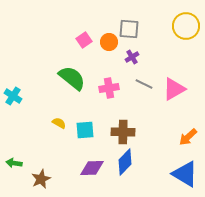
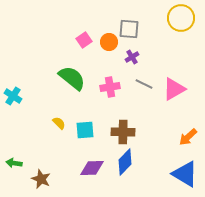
yellow circle: moved 5 px left, 8 px up
pink cross: moved 1 px right, 1 px up
yellow semicircle: rotated 16 degrees clockwise
brown star: rotated 24 degrees counterclockwise
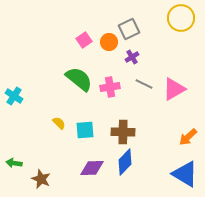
gray square: rotated 30 degrees counterclockwise
green semicircle: moved 7 px right, 1 px down
cyan cross: moved 1 px right
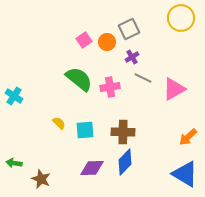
orange circle: moved 2 px left
gray line: moved 1 px left, 6 px up
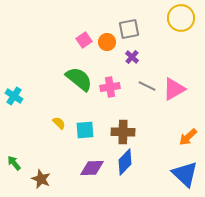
gray square: rotated 15 degrees clockwise
purple cross: rotated 16 degrees counterclockwise
gray line: moved 4 px right, 8 px down
green arrow: rotated 42 degrees clockwise
blue triangle: rotated 12 degrees clockwise
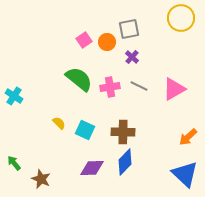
gray line: moved 8 px left
cyan square: rotated 30 degrees clockwise
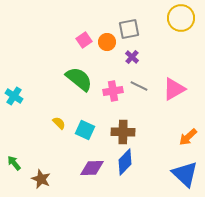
pink cross: moved 3 px right, 4 px down
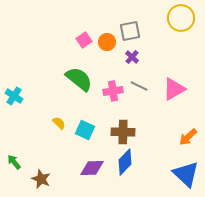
gray square: moved 1 px right, 2 px down
green arrow: moved 1 px up
blue triangle: moved 1 px right
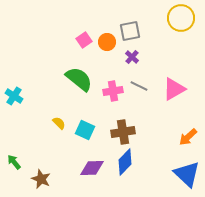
brown cross: rotated 10 degrees counterclockwise
blue triangle: moved 1 px right
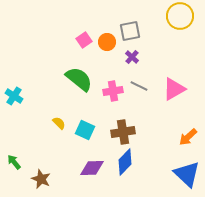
yellow circle: moved 1 px left, 2 px up
